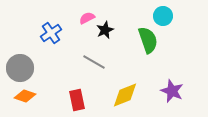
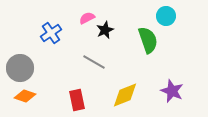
cyan circle: moved 3 px right
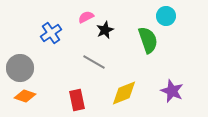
pink semicircle: moved 1 px left, 1 px up
yellow diamond: moved 1 px left, 2 px up
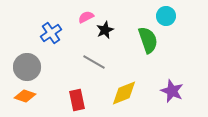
gray circle: moved 7 px right, 1 px up
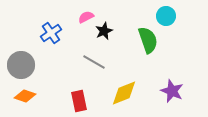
black star: moved 1 px left, 1 px down
gray circle: moved 6 px left, 2 px up
red rectangle: moved 2 px right, 1 px down
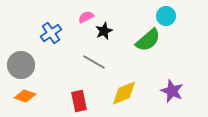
green semicircle: rotated 68 degrees clockwise
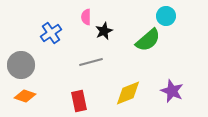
pink semicircle: rotated 63 degrees counterclockwise
gray line: moved 3 px left; rotated 45 degrees counterclockwise
yellow diamond: moved 4 px right
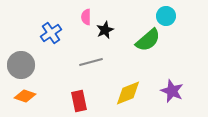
black star: moved 1 px right, 1 px up
